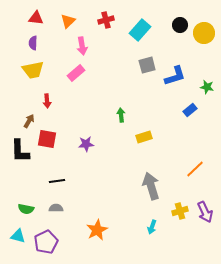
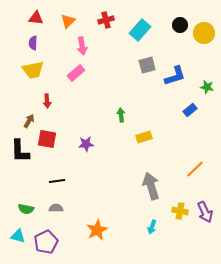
yellow cross: rotated 28 degrees clockwise
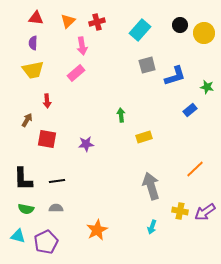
red cross: moved 9 px left, 2 px down
brown arrow: moved 2 px left, 1 px up
black L-shape: moved 3 px right, 28 px down
purple arrow: rotated 80 degrees clockwise
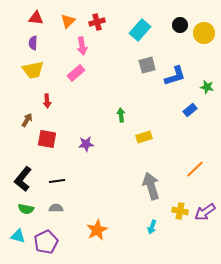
black L-shape: rotated 40 degrees clockwise
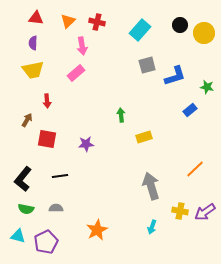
red cross: rotated 28 degrees clockwise
black line: moved 3 px right, 5 px up
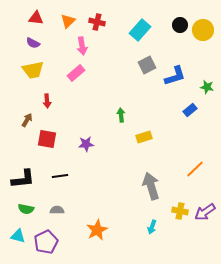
yellow circle: moved 1 px left, 3 px up
purple semicircle: rotated 64 degrees counterclockwise
gray square: rotated 12 degrees counterclockwise
black L-shape: rotated 135 degrees counterclockwise
gray semicircle: moved 1 px right, 2 px down
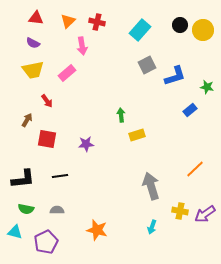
pink rectangle: moved 9 px left
red arrow: rotated 32 degrees counterclockwise
yellow rectangle: moved 7 px left, 2 px up
purple arrow: moved 2 px down
orange star: rotated 30 degrees counterclockwise
cyan triangle: moved 3 px left, 4 px up
